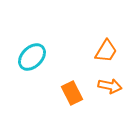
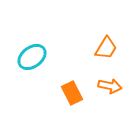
orange trapezoid: moved 3 px up
cyan ellipse: rotated 8 degrees clockwise
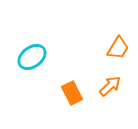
orange trapezoid: moved 12 px right
orange arrow: rotated 55 degrees counterclockwise
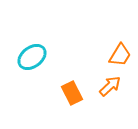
orange trapezoid: moved 2 px right, 7 px down
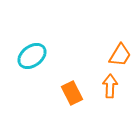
cyan ellipse: moved 1 px up
orange arrow: rotated 45 degrees counterclockwise
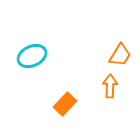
cyan ellipse: rotated 12 degrees clockwise
orange rectangle: moved 7 px left, 11 px down; rotated 70 degrees clockwise
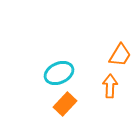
cyan ellipse: moved 27 px right, 17 px down
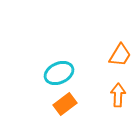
orange arrow: moved 8 px right, 9 px down
orange rectangle: rotated 10 degrees clockwise
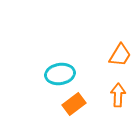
cyan ellipse: moved 1 px right, 1 px down; rotated 16 degrees clockwise
orange rectangle: moved 9 px right
